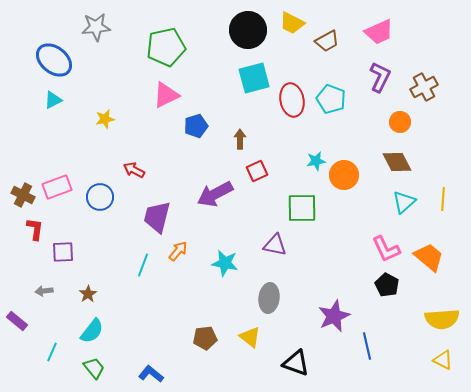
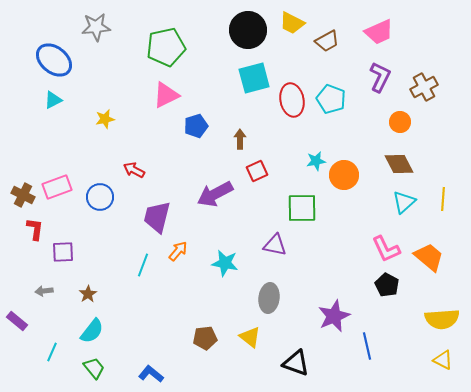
brown diamond at (397, 162): moved 2 px right, 2 px down
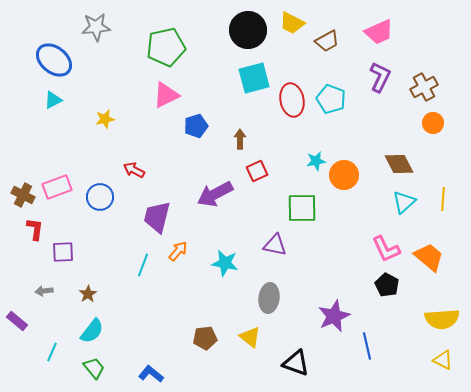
orange circle at (400, 122): moved 33 px right, 1 px down
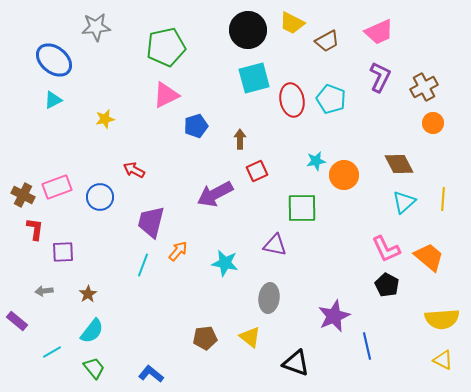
purple trapezoid at (157, 217): moved 6 px left, 5 px down
cyan line at (52, 352): rotated 36 degrees clockwise
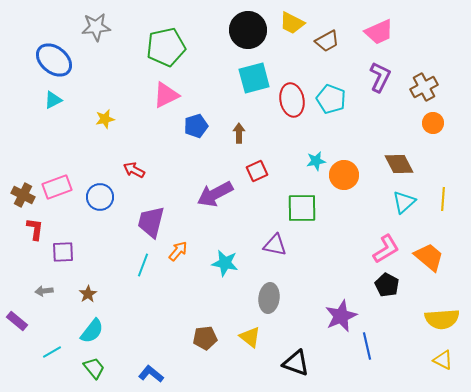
brown arrow at (240, 139): moved 1 px left, 6 px up
pink L-shape at (386, 249): rotated 96 degrees counterclockwise
purple star at (334, 316): moved 7 px right
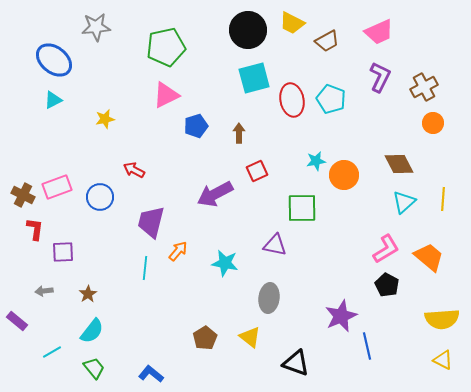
cyan line at (143, 265): moved 2 px right, 3 px down; rotated 15 degrees counterclockwise
brown pentagon at (205, 338): rotated 25 degrees counterclockwise
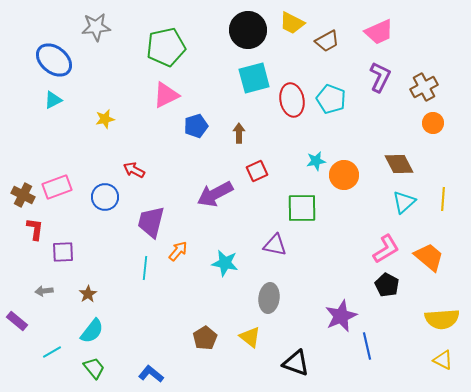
blue circle at (100, 197): moved 5 px right
